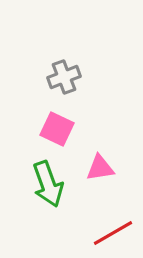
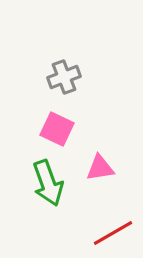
green arrow: moved 1 px up
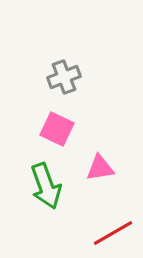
green arrow: moved 2 px left, 3 px down
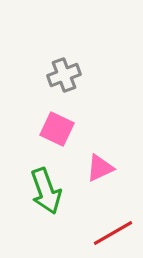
gray cross: moved 2 px up
pink triangle: rotated 16 degrees counterclockwise
green arrow: moved 5 px down
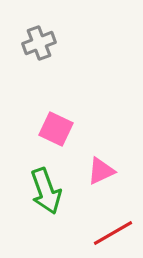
gray cross: moved 25 px left, 32 px up
pink square: moved 1 px left
pink triangle: moved 1 px right, 3 px down
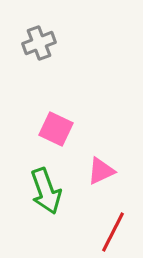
red line: moved 1 px up; rotated 33 degrees counterclockwise
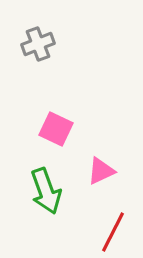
gray cross: moved 1 px left, 1 px down
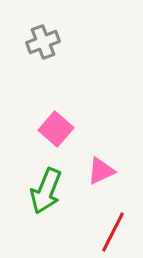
gray cross: moved 5 px right, 2 px up
pink square: rotated 16 degrees clockwise
green arrow: rotated 42 degrees clockwise
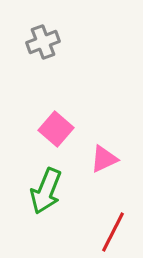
pink triangle: moved 3 px right, 12 px up
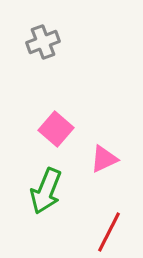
red line: moved 4 px left
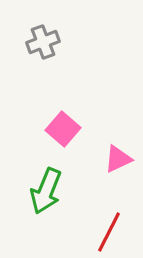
pink square: moved 7 px right
pink triangle: moved 14 px right
